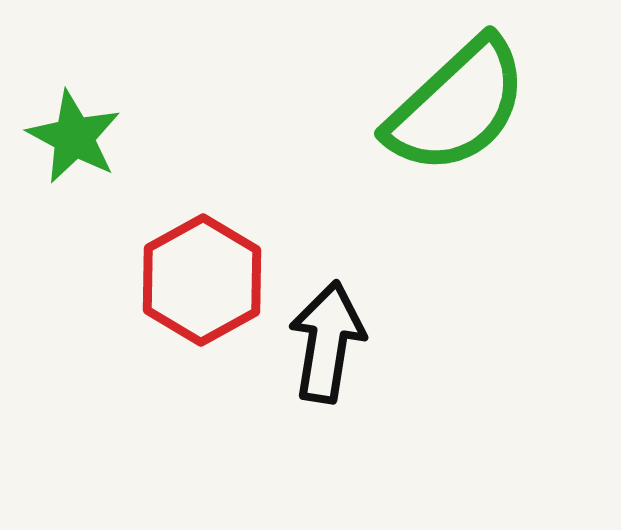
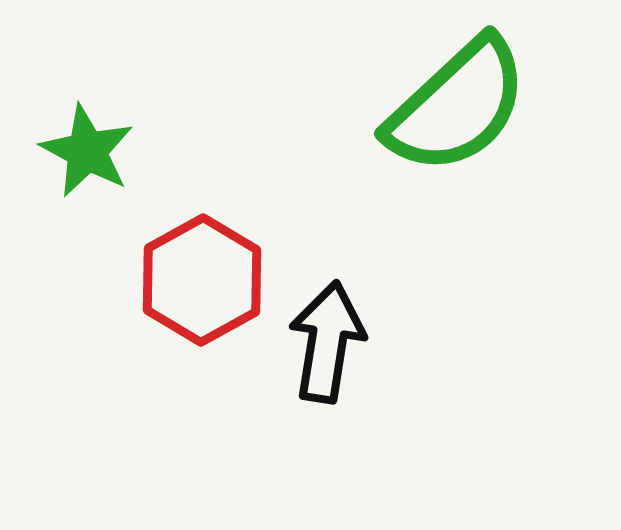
green star: moved 13 px right, 14 px down
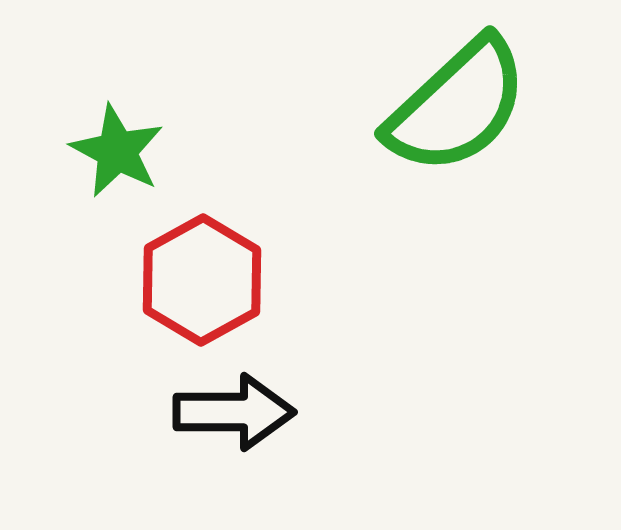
green star: moved 30 px right
black arrow: moved 93 px left, 70 px down; rotated 81 degrees clockwise
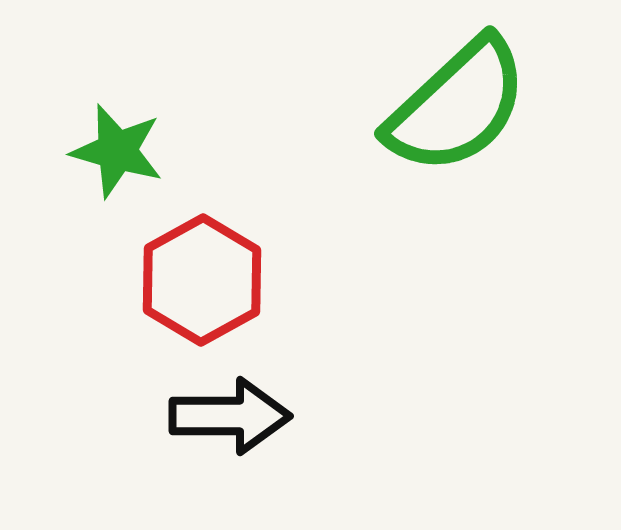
green star: rotated 12 degrees counterclockwise
black arrow: moved 4 px left, 4 px down
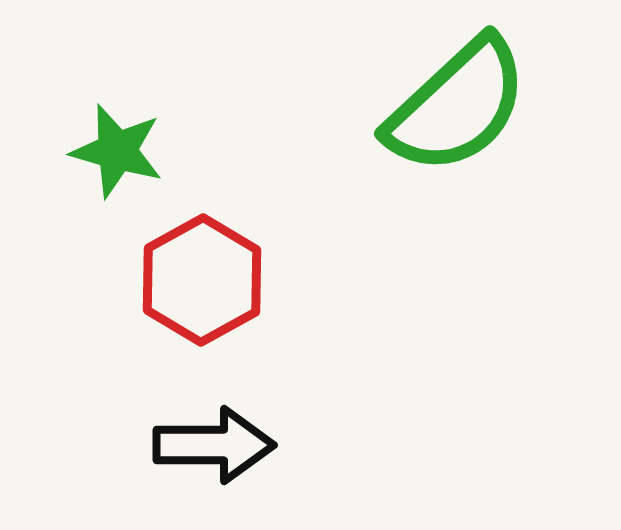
black arrow: moved 16 px left, 29 px down
